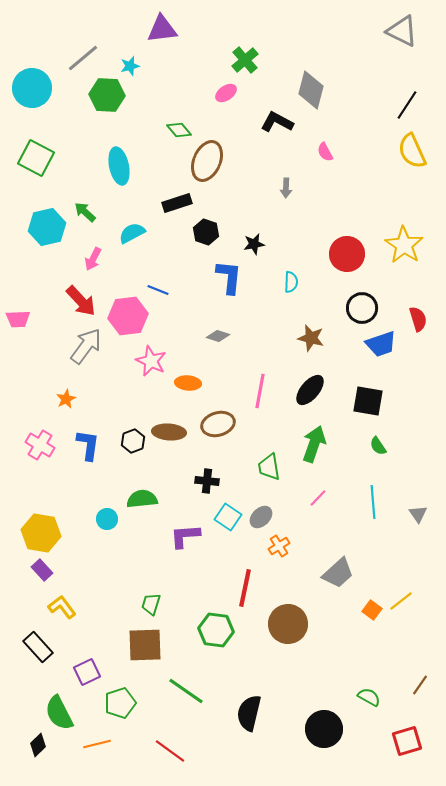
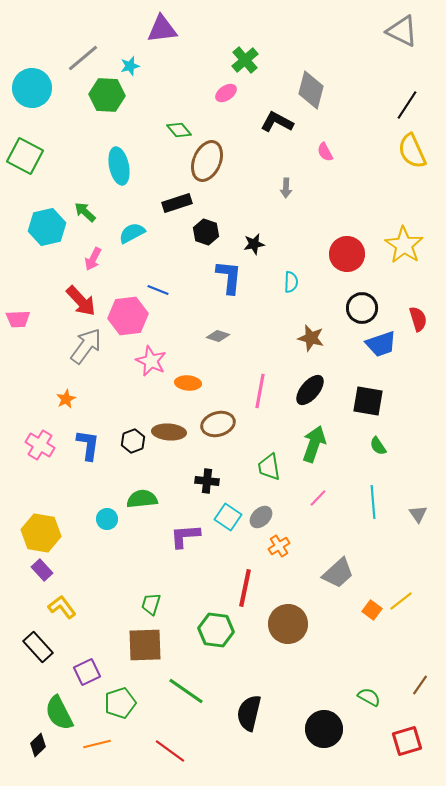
green square at (36, 158): moved 11 px left, 2 px up
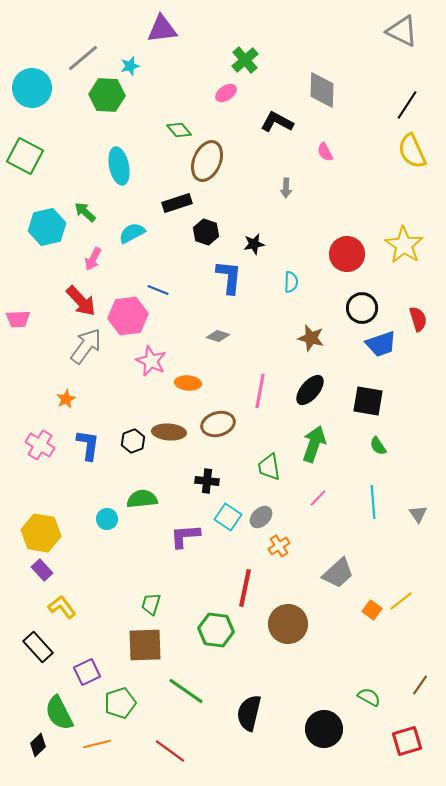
gray diamond at (311, 90): moved 11 px right; rotated 12 degrees counterclockwise
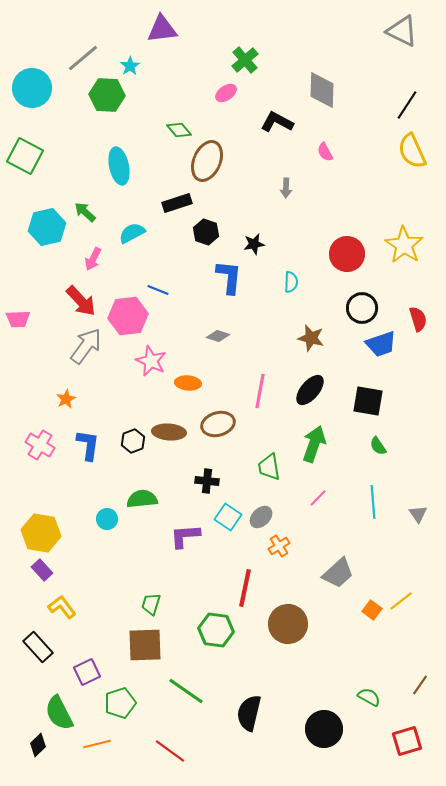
cyan star at (130, 66): rotated 18 degrees counterclockwise
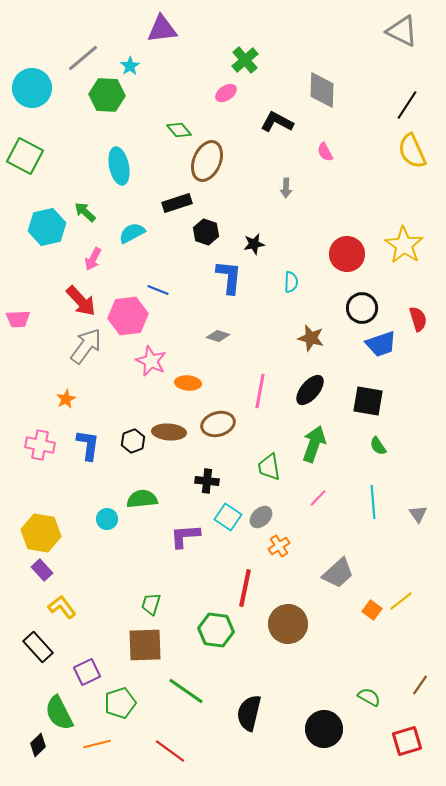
pink cross at (40, 445): rotated 20 degrees counterclockwise
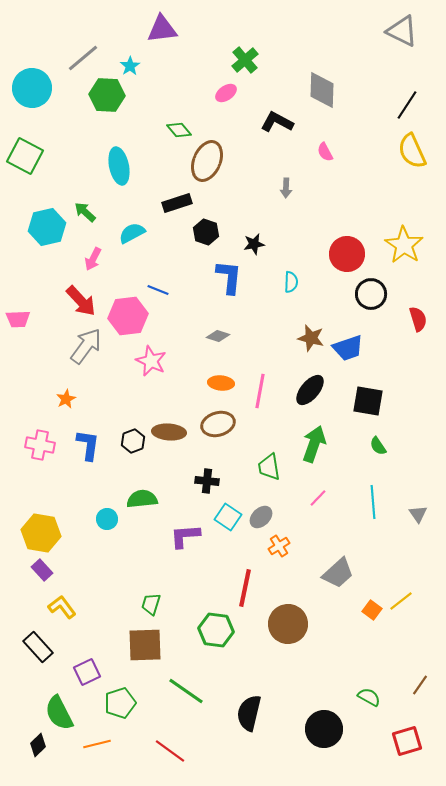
black circle at (362, 308): moved 9 px right, 14 px up
blue trapezoid at (381, 344): moved 33 px left, 4 px down
orange ellipse at (188, 383): moved 33 px right
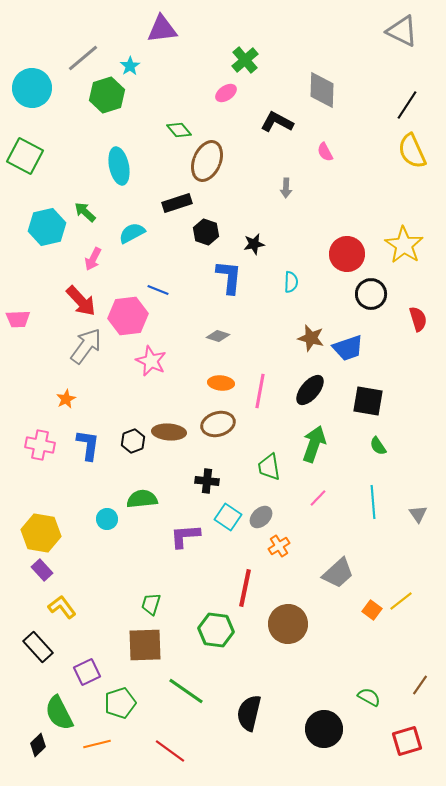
green hexagon at (107, 95): rotated 20 degrees counterclockwise
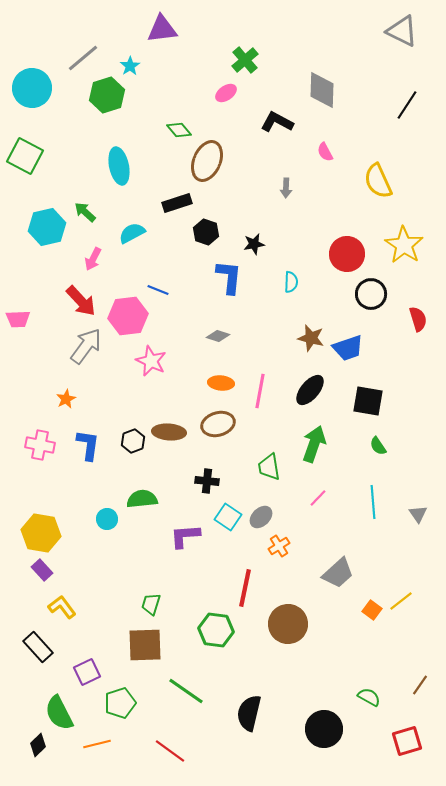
yellow semicircle at (412, 151): moved 34 px left, 30 px down
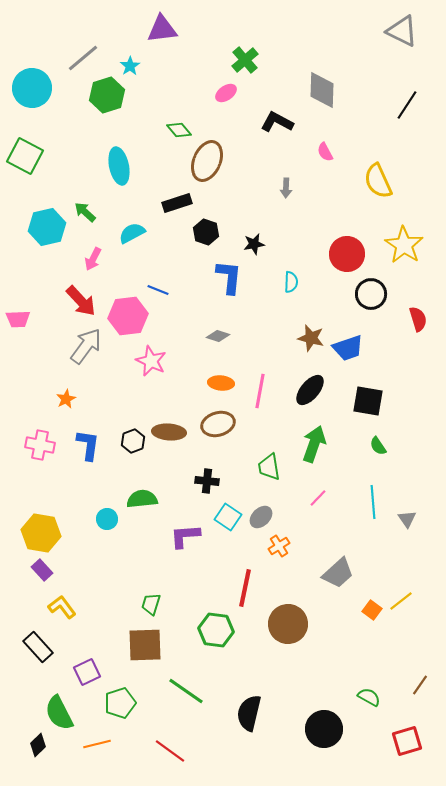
gray triangle at (418, 514): moved 11 px left, 5 px down
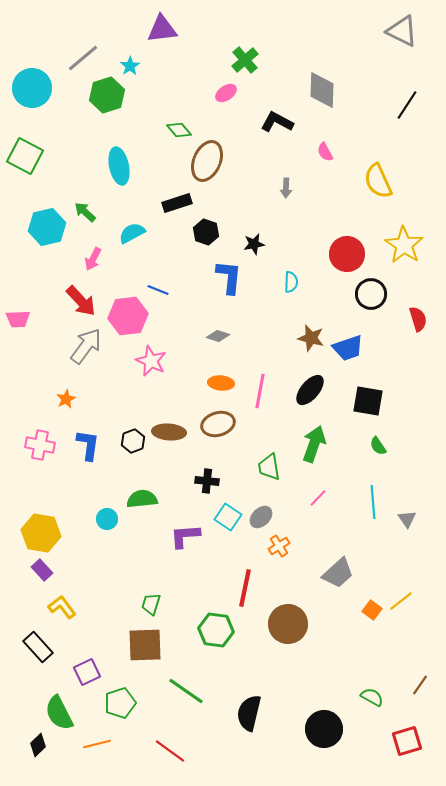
green semicircle at (369, 697): moved 3 px right
